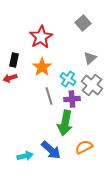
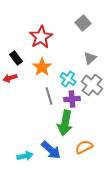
black rectangle: moved 2 px right, 2 px up; rotated 48 degrees counterclockwise
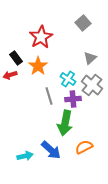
orange star: moved 4 px left, 1 px up
red arrow: moved 3 px up
purple cross: moved 1 px right
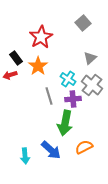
cyan arrow: rotated 98 degrees clockwise
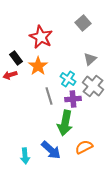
red star: rotated 15 degrees counterclockwise
gray triangle: moved 1 px down
gray cross: moved 1 px right, 1 px down
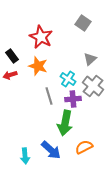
gray square: rotated 14 degrees counterclockwise
black rectangle: moved 4 px left, 2 px up
orange star: rotated 18 degrees counterclockwise
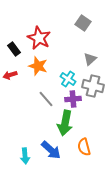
red star: moved 2 px left, 1 px down
black rectangle: moved 2 px right, 7 px up
gray cross: rotated 25 degrees counterclockwise
gray line: moved 3 px left, 3 px down; rotated 24 degrees counterclockwise
orange semicircle: rotated 78 degrees counterclockwise
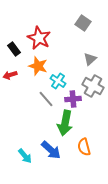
cyan cross: moved 10 px left, 2 px down
gray cross: rotated 15 degrees clockwise
cyan arrow: rotated 35 degrees counterclockwise
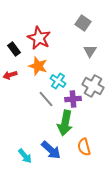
gray triangle: moved 8 px up; rotated 16 degrees counterclockwise
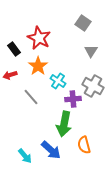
gray triangle: moved 1 px right
orange star: rotated 18 degrees clockwise
gray line: moved 15 px left, 2 px up
green arrow: moved 1 px left, 1 px down
orange semicircle: moved 2 px up
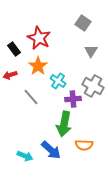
orange semicircle: rotated 72 degrees counterclockwise
cyan arrow: rotated 28 degrees counterclockwise
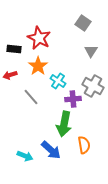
black rectangle: rotated 48 degrees counterclockwise
orange semicircle: rotated 102 degrees counterclockwise
